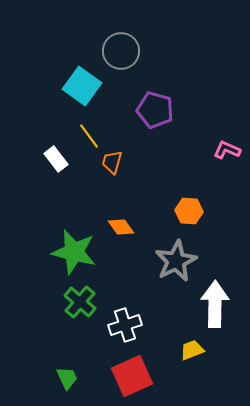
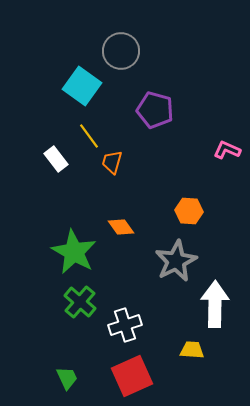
green star: rotated 15 degrees clockwise
yellow trapezoid: rotated 25 degrees clockwise
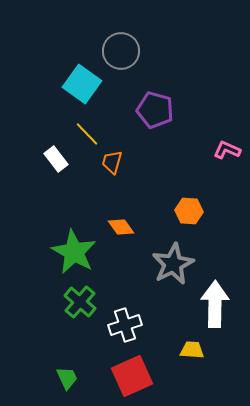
cyan square: moved 2 px up
yellow line: moved 2 px left, 2 px up; rotated 8 degrees counterclockwise
gray star: moved 3 px left, 3 px down
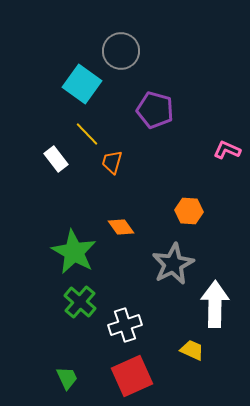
yellow trapezoid: rotated 20 degrees clockwise
